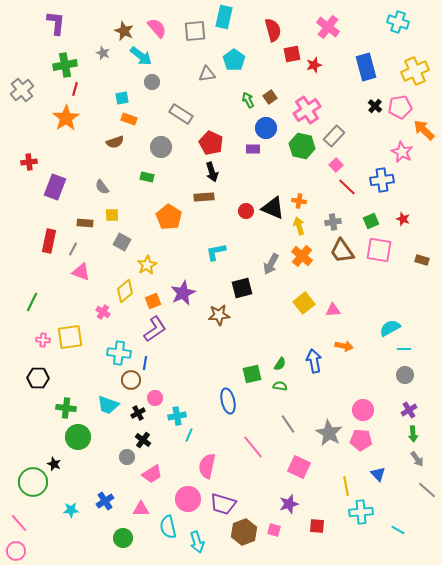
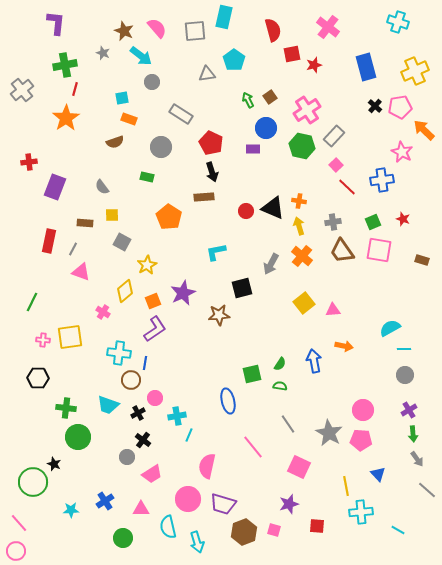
green square at (371, 221): moved 2 px right, 1 px down
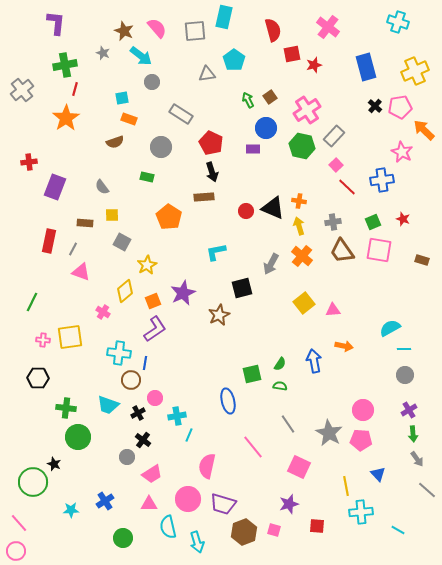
brown star at (219, 315): rotated 20 degrees counterclockwise
pink triangle at (141, 509): moved 8 px right, 5 px up
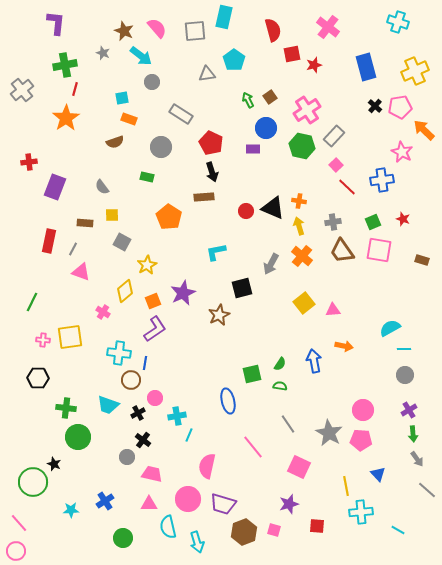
pink trapezoid at (152, 474): rotated 135 degrees counterclockwise
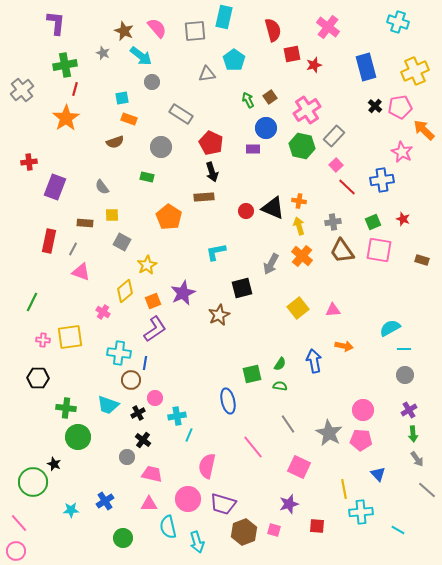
yellow square at (304, 303): moved 6 px left, 5 px down
yellow line at (346, 486): moved 2 px left, 3 px down
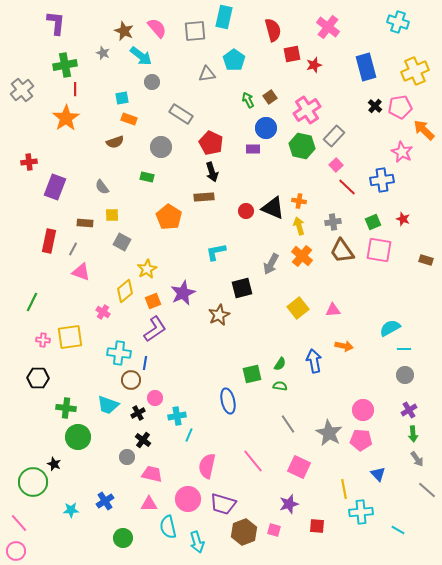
red line at (75, 89): rotated 16 degrees counterclockwise
brown rectangle at (422, 260): moved 4 px right
yellow star at (147, 265): moved 4 px down
pink line at (253, 447): moved 14 px down
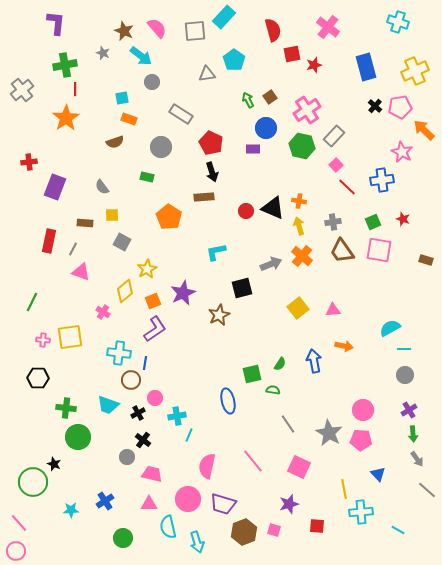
cyan rectangle at (224, 17): rotated 30 degrees clockwise
gray arrow at (271, 264): rotated 140 degrees counterclockwise
green semicircle at (280, 386): moved 7 px left, 4 px down
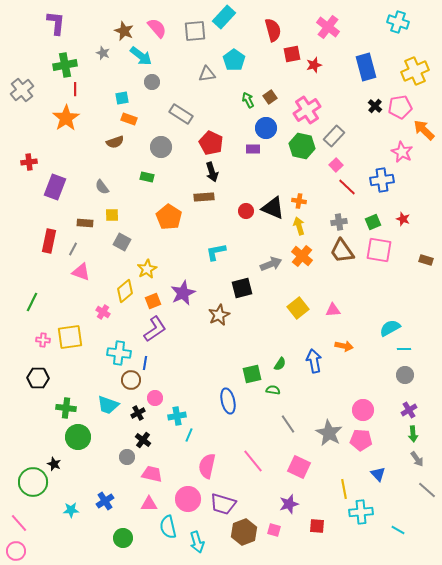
gray cross at (333, 222): moved 6 px right
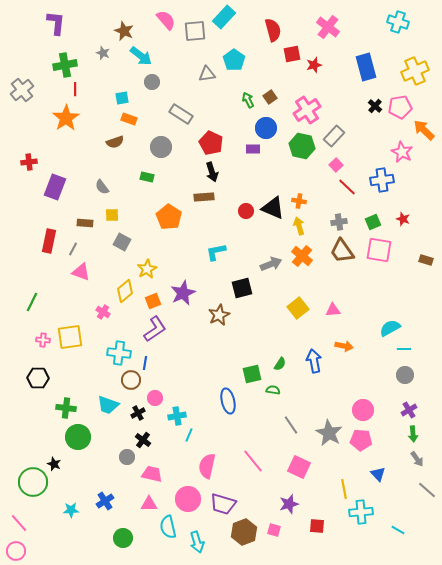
pink semicircle at (157, 28): moved 9 px right, 8 px up
gray line at (288, 424): moved 3 px right, 1 px down
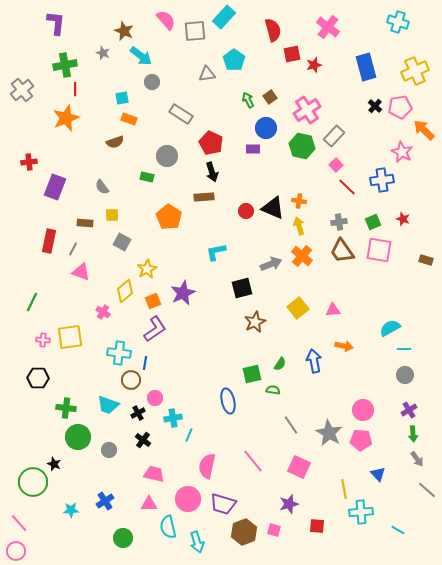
orange star at (66, 118): rotated 12 degrees clockwise
gray circle at (161, 147): moved 6 px right, 9 px down
brown star at (219, 315): moved 36 px right, 7 px down
cyan cross at (177, 416): moved 4 px left, 2 px down
gray circle at (127, 457): moved 18 px left, 7 px up
pink trapezoid at (152, 474): moved 2 px right
